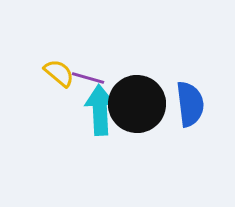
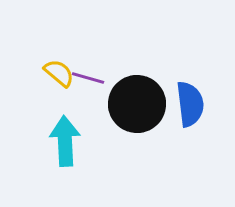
cyan arrow: moved 35 px left, 31 px down
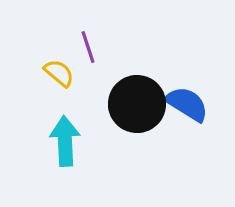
purple line: moved 31 px up; rotated 56 degrees clockwise
blue semicircle: moved 3 px left; rotated 51 degrees counterclockwise
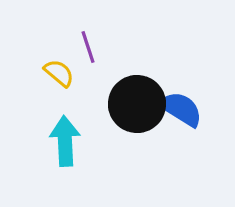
blue semicircle: moved 6 px left, 5 px down
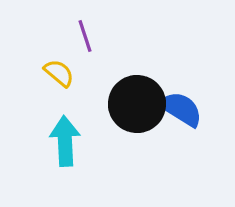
purple line: moved 3 px left, 11 px up
